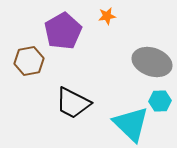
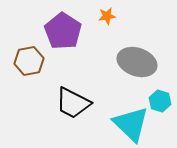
purple pentagon: rotated 9 degrees counterclockwise
gray ellipse: moved 15 px left
cyan hexagon: rotated 20 degrees clockwise
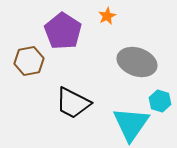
orange star: rotated 18 degrees counterclockwise
cyan triangle: rotated 21 degrees clockwise
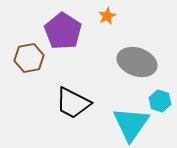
brown hexagon: moved 3 px up
